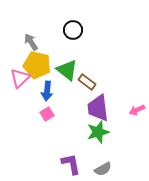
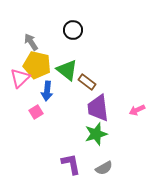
pink square: moved 11 px left, 2 px up
green star: moved 2 px left, 2 px down
gray semicircle: moved 1 px right, 1 px up
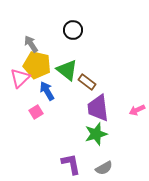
gray arrow: moved 2 px down
blue arrow: rotated 144 degrees clockwise
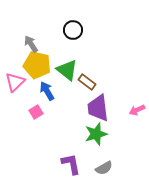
pink triangle: moved 5 px left, 4 px down
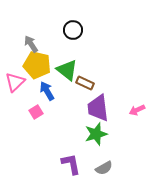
brown rectangle: moved 2 px left, 1 px down; rotated 12 degrees counterclockwise
